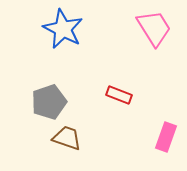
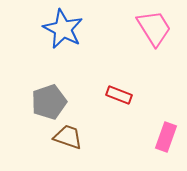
brown trapezoid: moved 1 px right, 1 px up
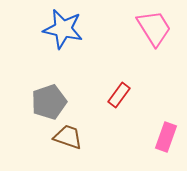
blue star: rotated 15 degrees counterclockwise
red rectangle: rotated 75 degrees counterclockwise
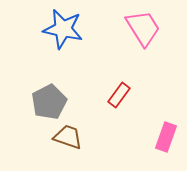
pink trapezoid: moved 11 px left
gray pentagon: rotated 8 degrees counterclockwise
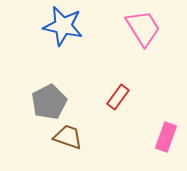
blue star: moved 3 px up
red rectangle: moved 1 px left, 2 px down
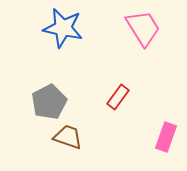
blue star: moved 2 px down
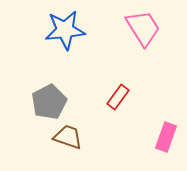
blue star: moved 2 px right, 2 px down; rotated 18 degrees counterclockwise
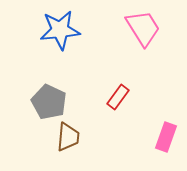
blue star: moved 5 px left
gray pentagon: rotated 20 degrees counterclockwise
brown trapezoid: rotated 76 degrees clockwise
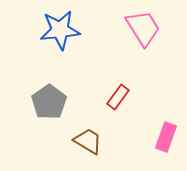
gray pentagon: rotated 12 degrees clockwise
brown trapezoid: moved 20 px right, 4 px down; rotated 64 degrees counterclockwise
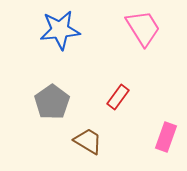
gray pentagon: moved 3 px right
